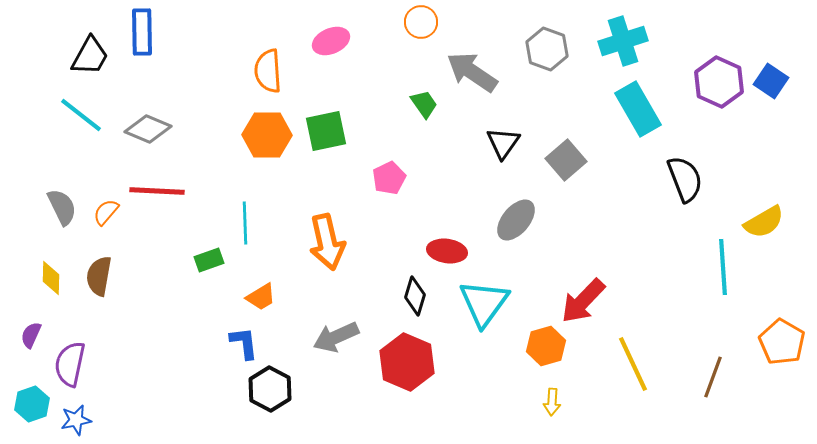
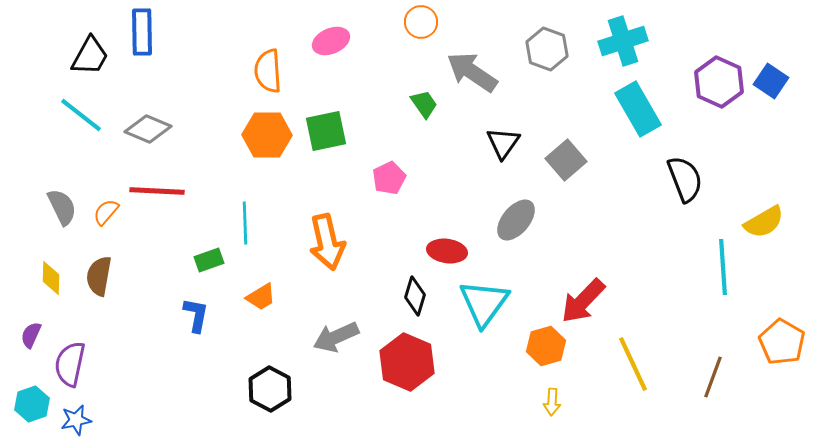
blue L-shape at (244, 343): moved 48 px left, 28 px up; rotated 18 degrees clockwise
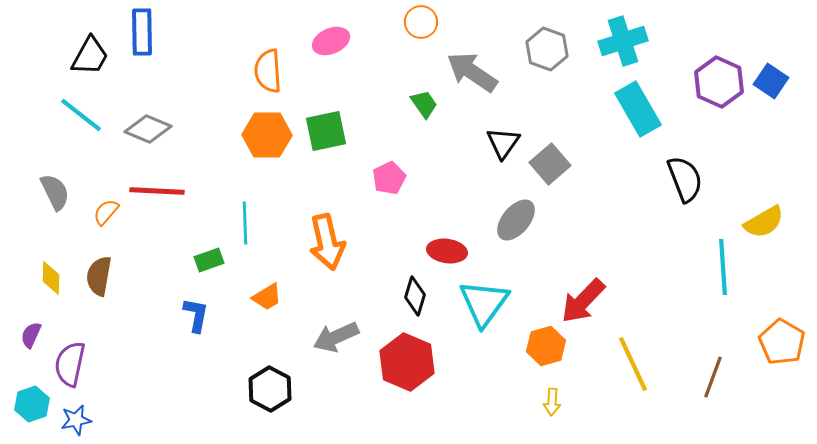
gray square at (566, 160): moved 16 px left, 4 px down
gray semicircle at (62, 207): moved 7 px left, 15 px up
orange trapezoid at (261, 297): moved 6 px right
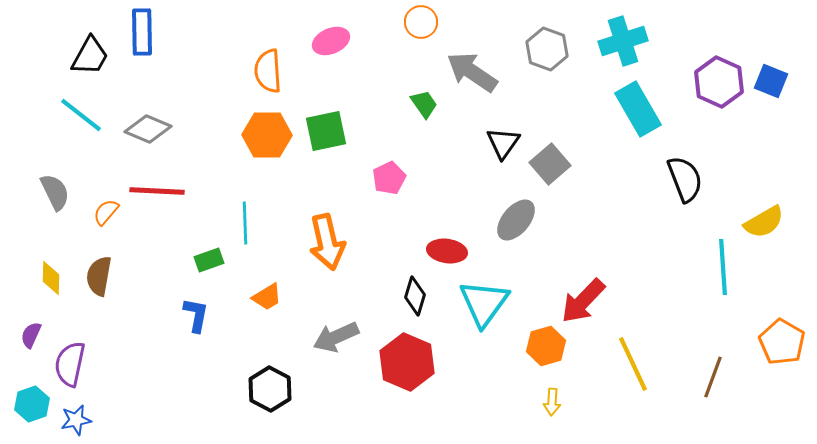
blue square at (771, 81): rotated 12 degrees counterclockwise
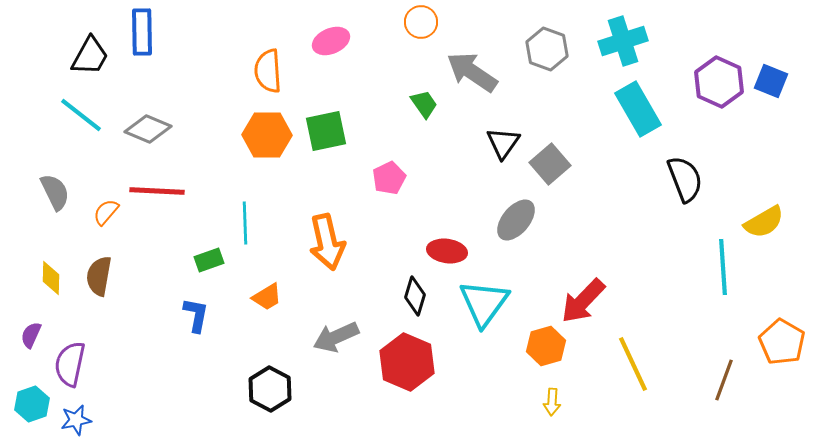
brown line at (713, 377): moved 11 px right, 3 px down
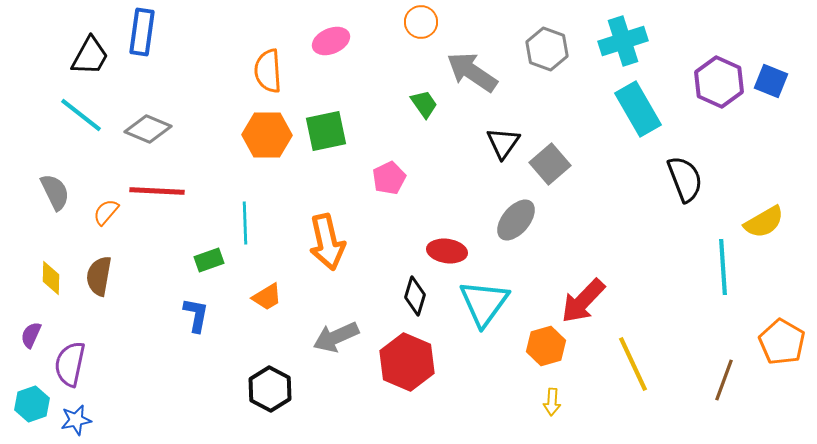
blue rectangle at (142, 32): rotated 9 degrees clockwise
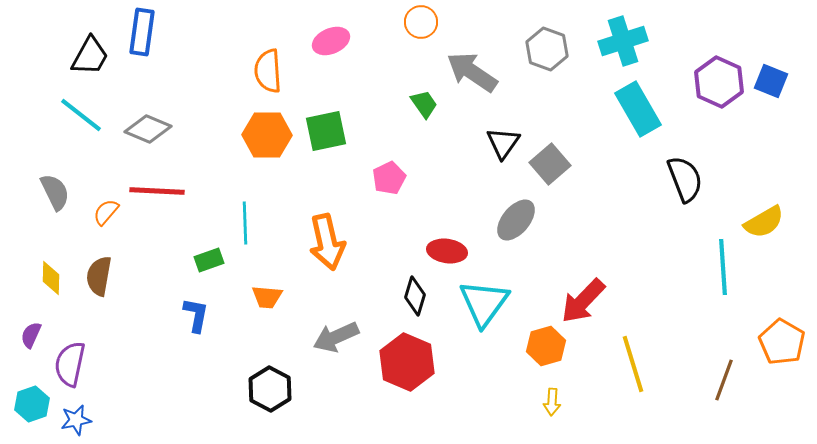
orange trapezoid at (267, 297): rotated 36 degrees clockwise
yellow line at (633, 364): rotated 8 degrees clockwise
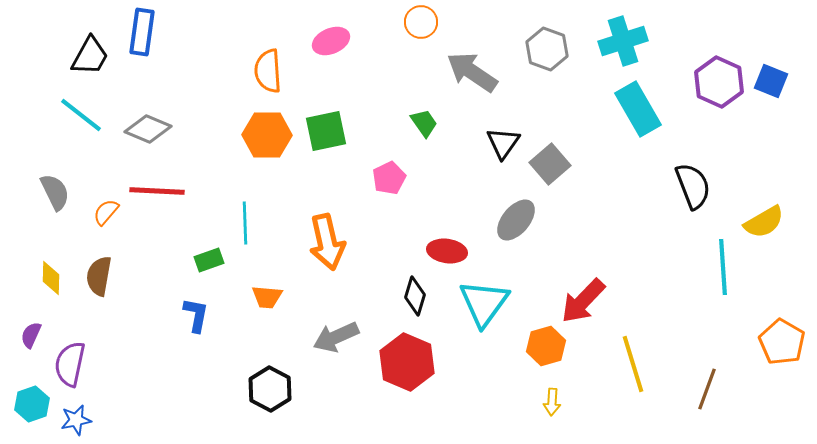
green trapezoid at (424, 104): moved 19 px down
black semicircle at (685, 179): moved 8 px right, 7 px down
brown line at (724, 380): moved 17 px left, 9 px down
